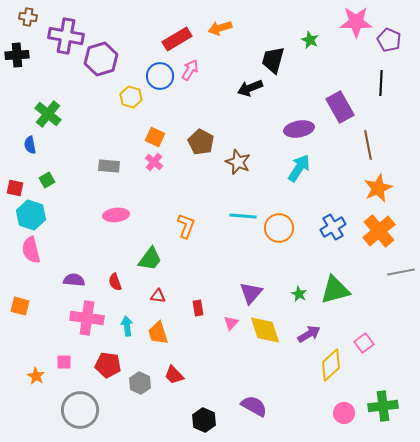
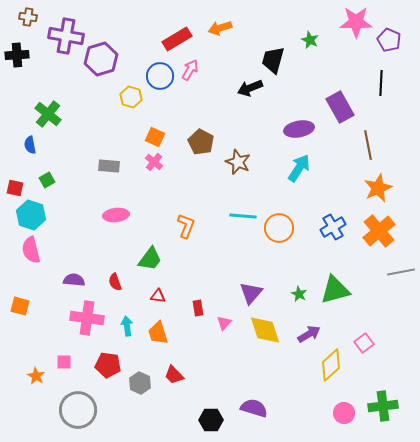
pink triangle at (231, 323): moved 7 px left
purple semicircle at (254, 406): moved 2 px down; rotated 12 degrees counterclockwise
gray circle at (80, 410): moved 2 px left
black hexagon at (204, 420): moved 7 px right; rotated 25 degrees counterclockwise
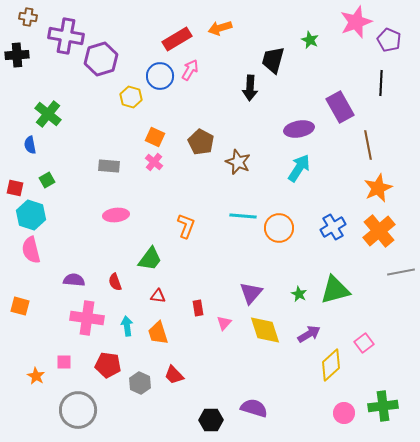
pink star at (356, 22): rotated 20 degrees counterclockwise
black arrow at (250, 88): rotated 65 degrees counterclockwise
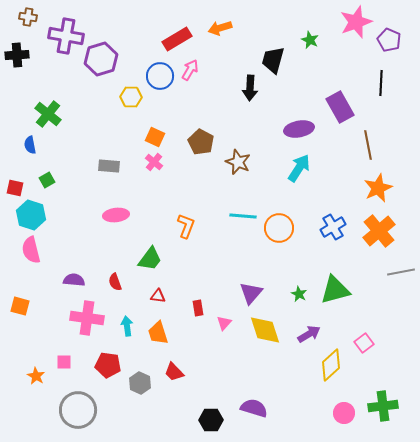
yellow hexagon at (131, 97): rotated 15 degrees counterclockwise
red trapezoid at (174, 375): moved 3 px up
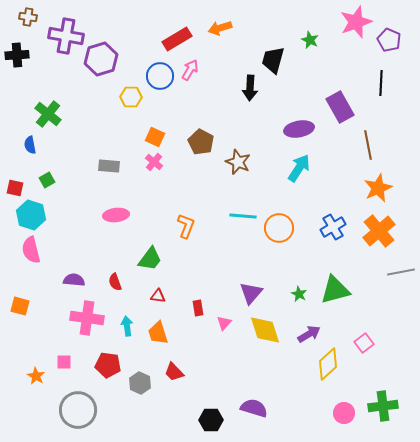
yellow diamond at (331, 365): moved 3 px left, 1 px up
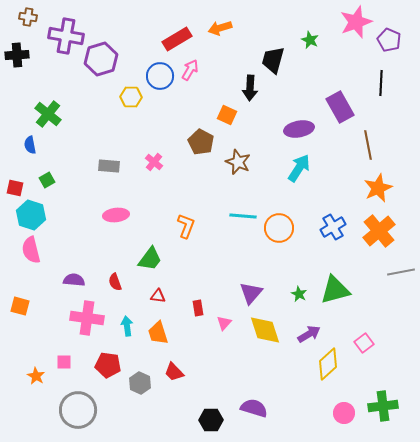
orange square at (155, 137): moved 72 px right, 22 px up
